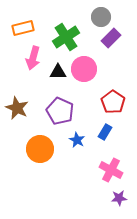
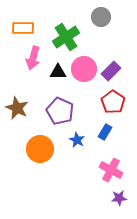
orange rectangle: rotated 15 degrees clockwise
purple rectangle: moved 33 px down
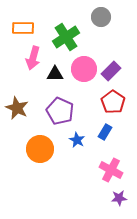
black triangle: moved 3 px left, 2 px down
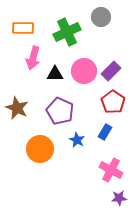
green cross: moved 1 px right, 5 px up; rotated 8 degrees clockwise
pink circle: moved 2 px down
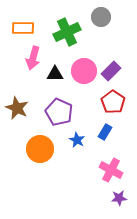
purple pentagon: moved 1 px left, 1 px down
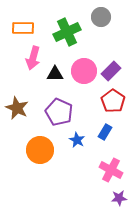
red pentagon: moved 1 px up
orange circle: moved 1 px down
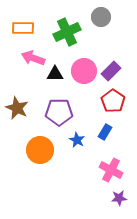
pink arrow: rotated 95 degrees clockwise
purple pentagon: rotated 24 degrees counterclockwise
